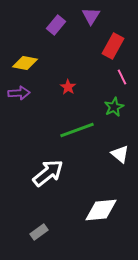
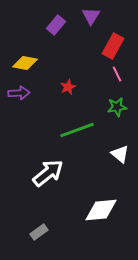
pink line: moved 5 px left, 3 px up
red star: rotated 14 degrees clockwise
green star: moved 3 px right; rotated 18 degrees clockwise
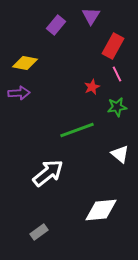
red star: moved 24 px right
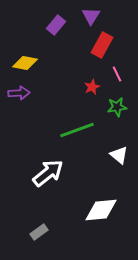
red rectangle: moved 11 px left, 1 px up
white triangle: moved 1 px left, 1 px down
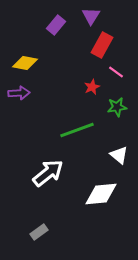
pink line: moved 1 px left, 2 px up; rotated 28 degrees counterclockwise
white diamond: moved 16 px up
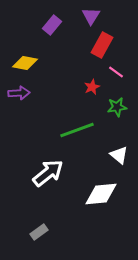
purple rectangle: moved 4 px left
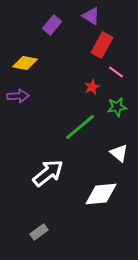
purple triangle: rotated 30 degrees counterclockwise
purple arrow: moved 1 px left, 3 px down
green line: moved 3 px right, 3 px up; rotated 20 degrees counterclockwise
white triangle: moved 2 px up
